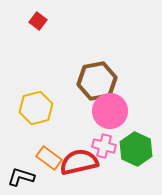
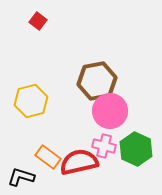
yellow hexagon: moved 5 px left, 7 px up
orange rectangle: moved 1 px left, 1 px up
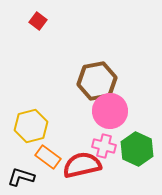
yellow hexagon: moved 25 px down
green hexagon: moved 1 px right
red semicircle: moved 3 px right, 3 px down
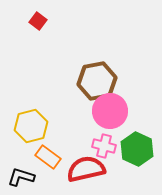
red semicircle: moved 4 px right, 4 px down
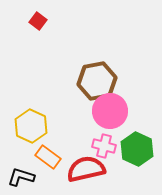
yellow hexagon: rotated 20 degrees counterclockwise
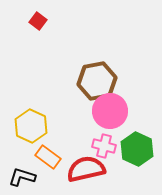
black L-shape: moved 1 px right
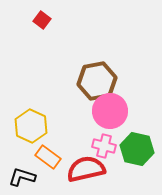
red square: moved 4 px right, 1 px up
green hexagon: rotated 12 degrees counterclockwise
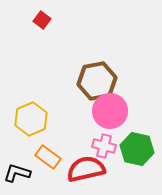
yellow hexagon: moved 7 px up; rotated 12 degrees clockwise
black L-shape: moved 5 px left, 4 px up
